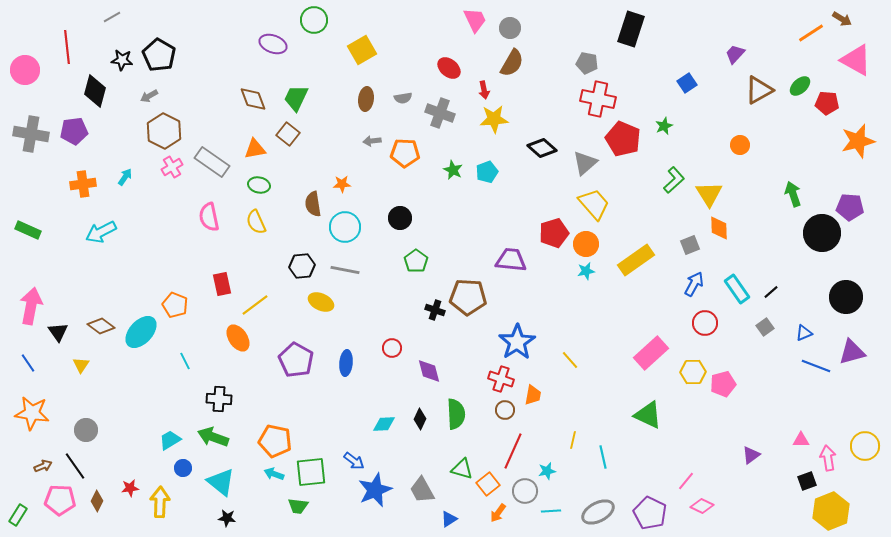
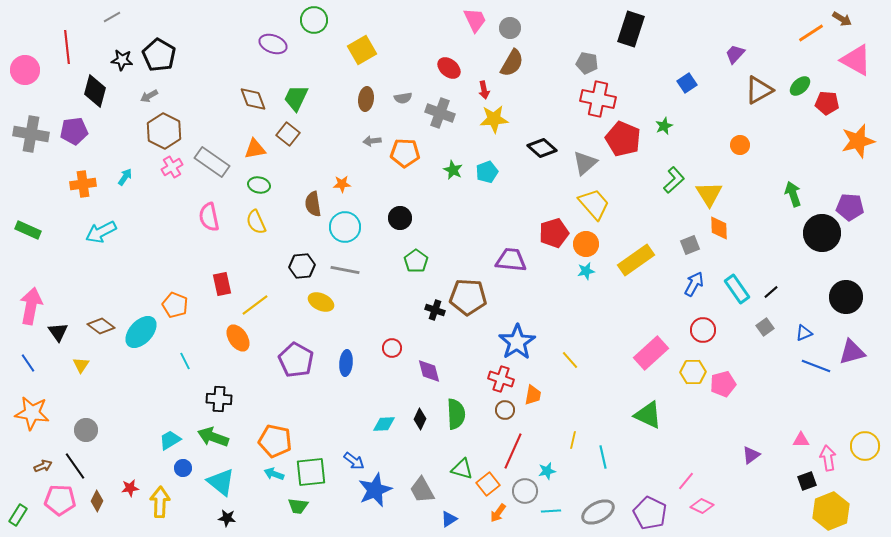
red circle at (705, 323): moved 2 px left, 7 px down
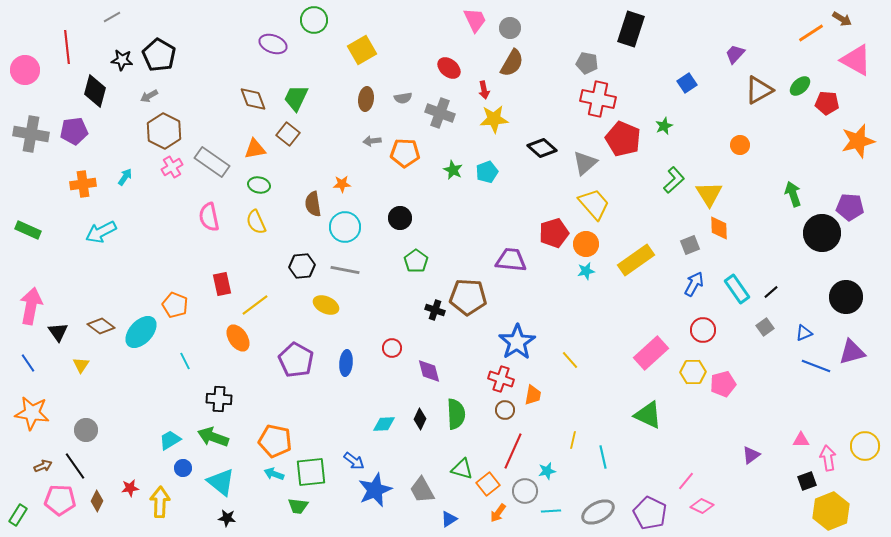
yellow ellipse at (321, 302): moved 5 px right, 3 px down
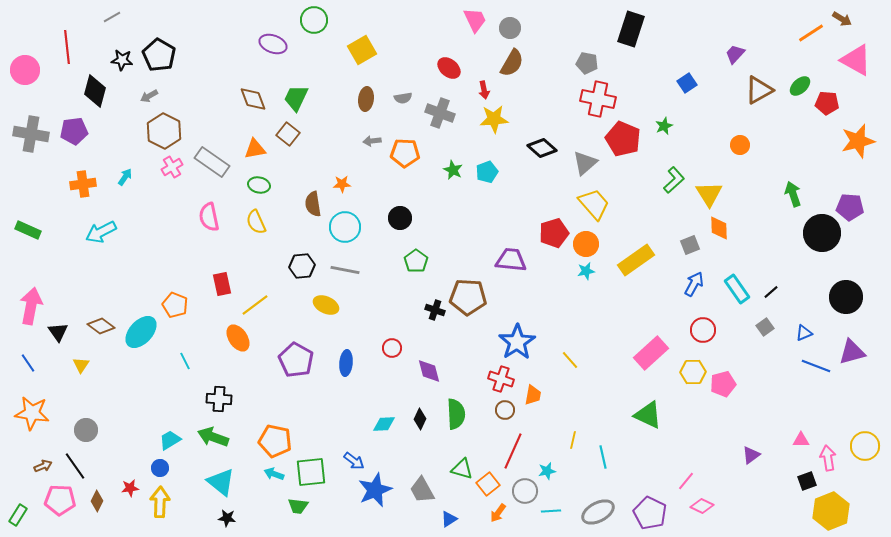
blue circle at (183, 468): moved 23 px left
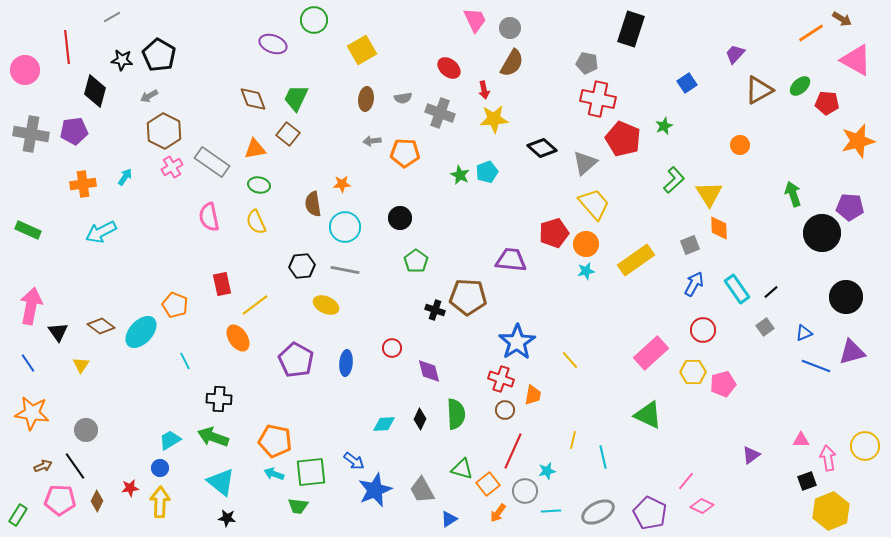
green star at (453, 170): moved 7 px right, 5 px down
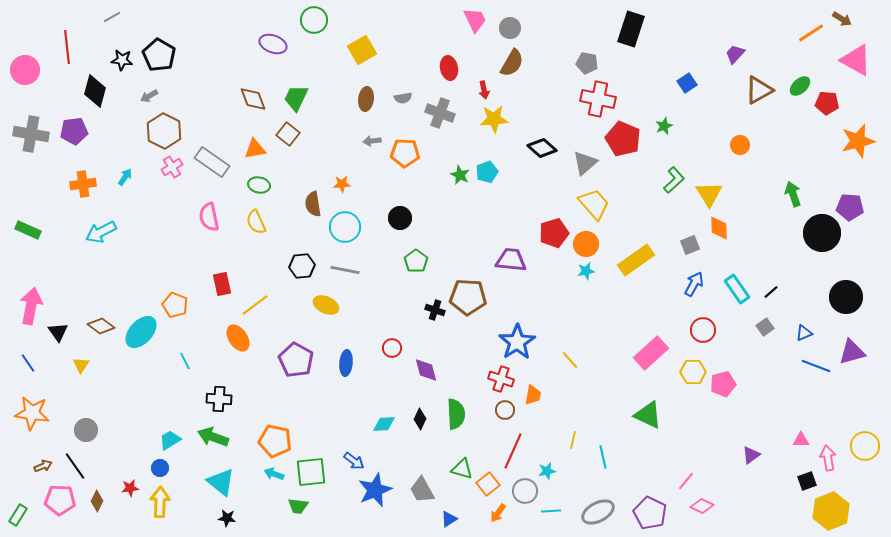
red ellipse at (449, 68): rotated 40 degrees clockwise
purple diamond at (429, 371): moved 3 px left, 1 px up
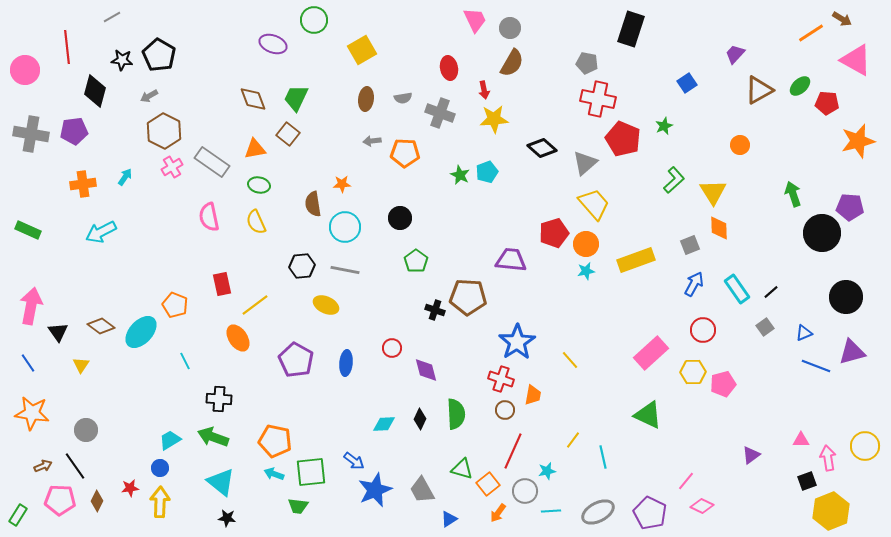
yellow triangle at (709, 194): moved 4 px right, 2 px up
yellow rectangle at (636, 260): rotated 15 degrees clockwise
yellow line at (573, 440): rotated 24 degrees clockwise
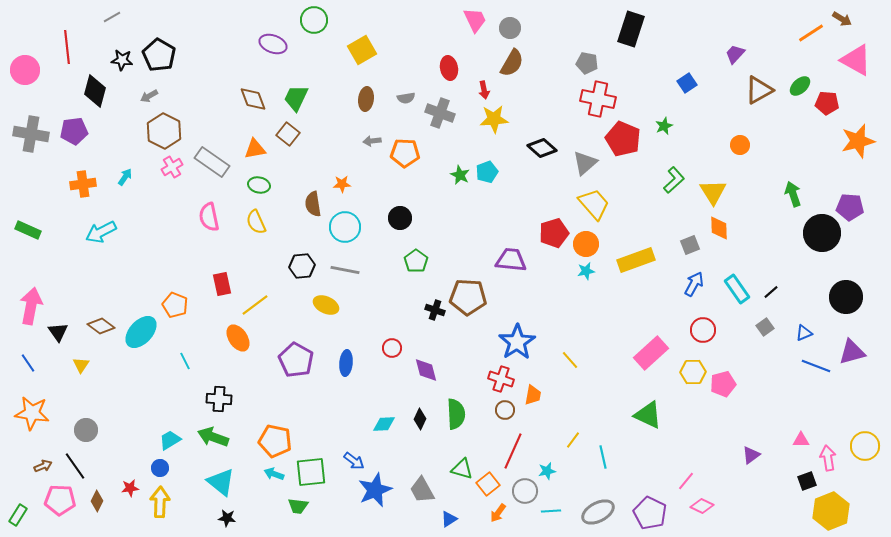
gray semicircle at (403, 98): moved 3 px right
